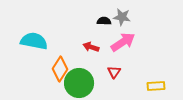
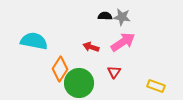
black semicircle: moved 1 px right, 5 px up
yellow rectangle: rotated 24 degrees clockwise
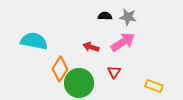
gray star: moved 6 px right
yellow rectangle: moved 2 px left
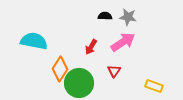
red arrow: rotated 77 degrees counterclockwise
red triangle: moved 1 px up
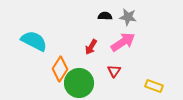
cyan semicircle: rotated 16 degrees clockwise
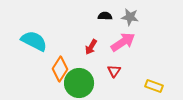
gray star: moved 2 px right
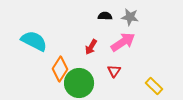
yellow rectangle: rotated 24 degrees clockwise
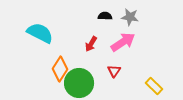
cyan semicircle: moved 6 px right, 8 px up
red arrow: moved 3 px up
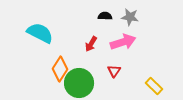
pink arrow: rotated 15 degrees clockwise
